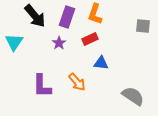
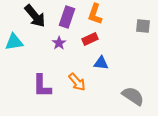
cyan triangle: rotated 48 degrees clockwise
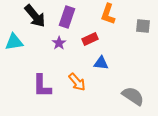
orange L-shape: moved 13 px right
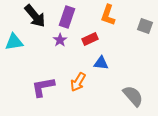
orange L-shape: moved 1 px down
gray square: moved 2 px right; rotated 14 degrees clockwise
purple star: moved 1 px right, 3 px up
orange arrow: moved 1 px right; rotated 72 degrees clockwise
purple L-shape: moved 1 px right, 1 px down; rotated 80 degrees clockwise
gray semicircle: rotated 15 degrees clockwise
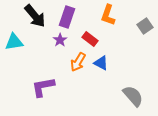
gray square: rotated 35 degrees clockwise
red rectangle: rotated 63 degrees clockwise
blue triangle: rotated 21 degrees clockwise
orange arrow: moved 20 px up
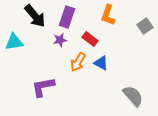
purple star: rotated 24 degrees clockwise
